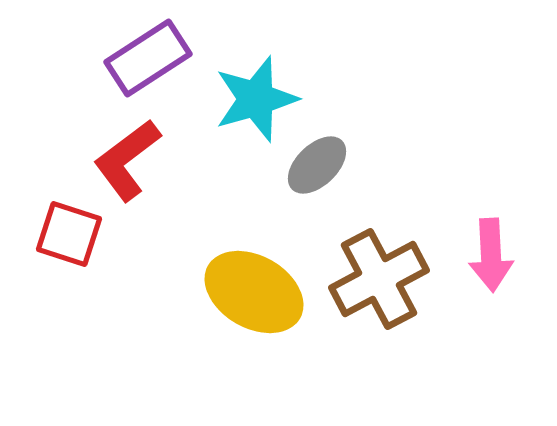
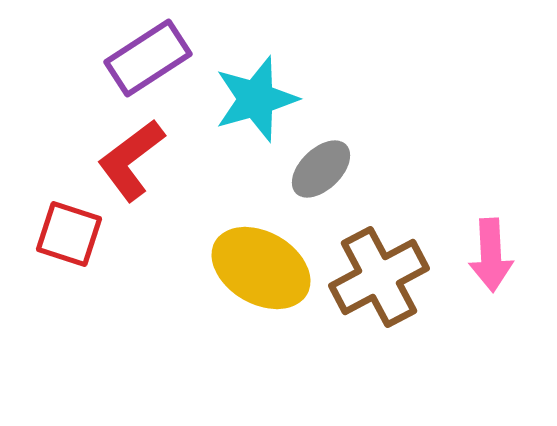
red L-shape: moved 4 px right
gray ellipse: moved 4 px right, 4 px down
brown cross: moved 2 px up
yellow ellipse: moved 7 px right, 24 px up
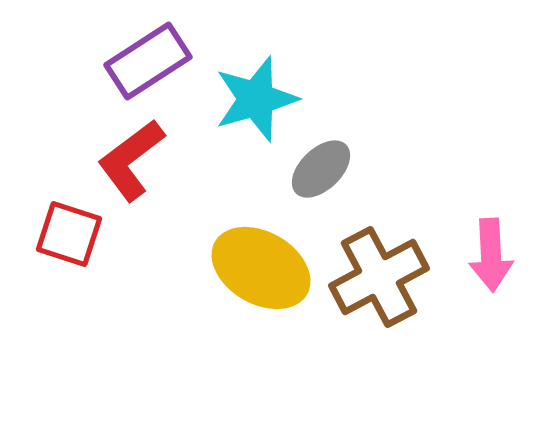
purple rectangle: moved 3 px down
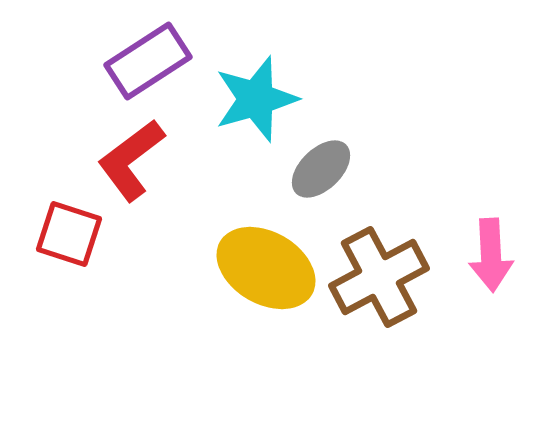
yellow ellipse: moved 5 px right
